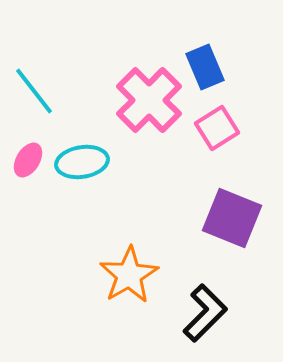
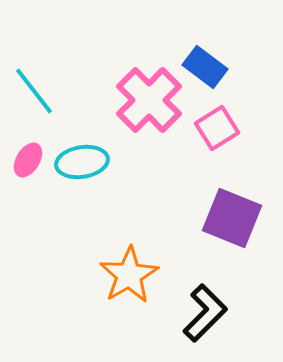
blue rectangle: rotated 30 degrees counterclockwise
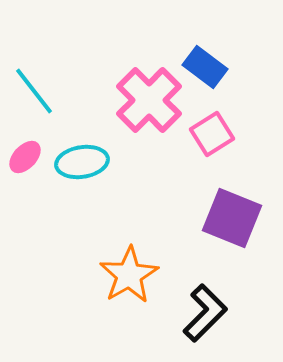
pink square: moved 5 px left, 6 px down
pink ellipse: moved 3 px left, 3 px up; rotated 12 degrees clockwise
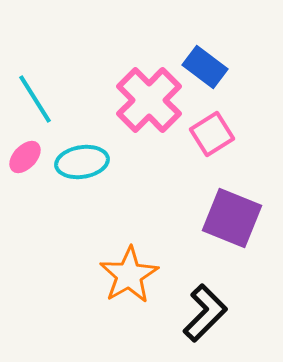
cyan line: moved 1 px right, 8 px down; rotated 6 degrees clockwise
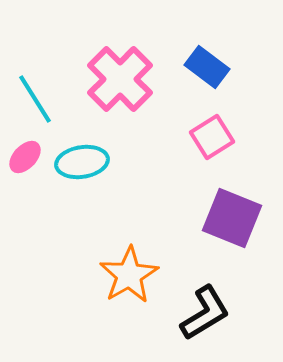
blue rectangle: moved 2 px right
pink cross: moved 29 px left, 21 px up
pink square: moved 3 px down
black L-shape: rotated 14 degrees clockwise
